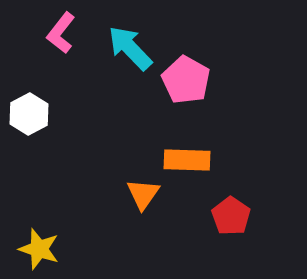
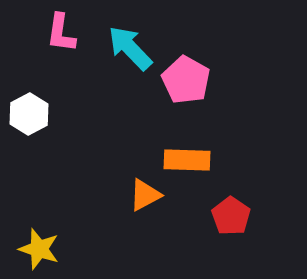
pink L-shape: rotated 30 degrees counterclockwise
orange triangle: moved 2 px right, 1 px down; rotated 27 degrees clockwise
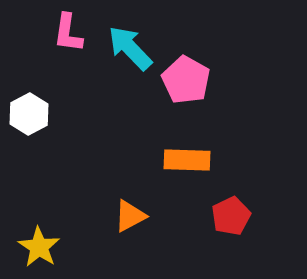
pink L-shape: moved 7 px right
orange triangle: moved 15 px left, 21 px down
red pentagon: rotated 12 degrees clockwise
yellow star: moved 2 px up; rotated 15 degrees clockwise
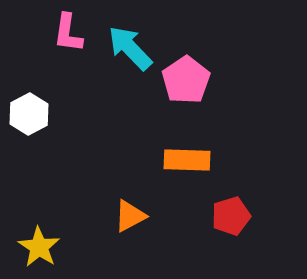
pink pentagon: rotated 9 degrees clockwise
red pentagon: rotated 9 degrees clockwise
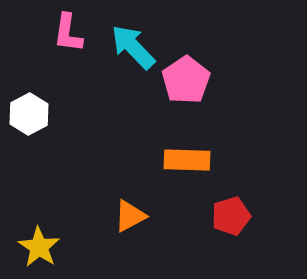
cyan arrow: moved 3 px right, 1 px up
